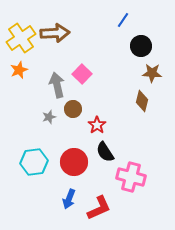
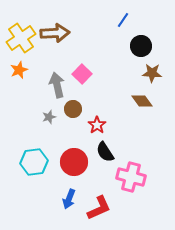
brown diamond: rotated 50 degrees counterclockwise
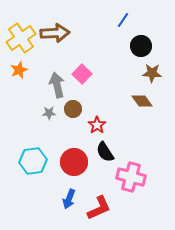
gray star: moved 4 px up; rotated 16 degrees clockwise
cyan hexagon: moved 1 px left, 1 px up
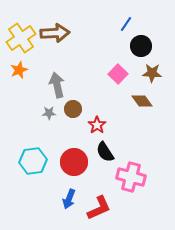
blue line: moved 3 px right, 4 px down
pink square: moved 36 px right
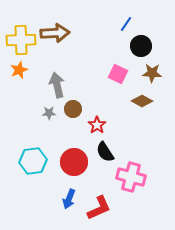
yellow cross: moved 2 px down; rotated 32 degrees clockwise
pink square: rotated 18 degrees counterclockwise
brown diamond: rotated 25 degrees counterclockwise
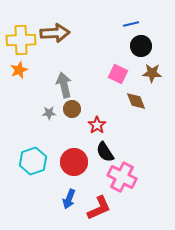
blue line: moved 5 px right; rotated 42 degrees clockwise
gray arrow: moved 7 px right
brown diamond: moved 6 px left; rotated 40 degrees clockwise
brown circle: moved 1 px left
cyan hexagon: rotated 12 degrees counterclockwise
pink cross: moved 9 px left; rotated 12 degrees clockwise
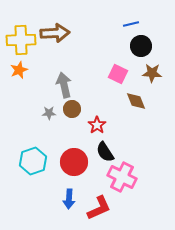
blue arrow: rotated 18 degrees counterclockwise
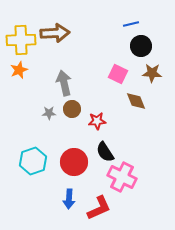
gray arrow: moved 2 px up
red star: moved 4 px up; rotated 30 degrees clockwise
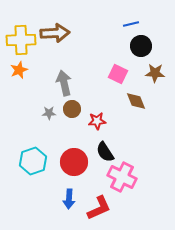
brown star: moved 3 px right
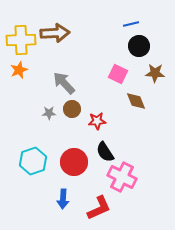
black circle: moved 2 px left
gray arrow: rotated 30 degrees counterclockwise
blue arrow: moved 6 px left
